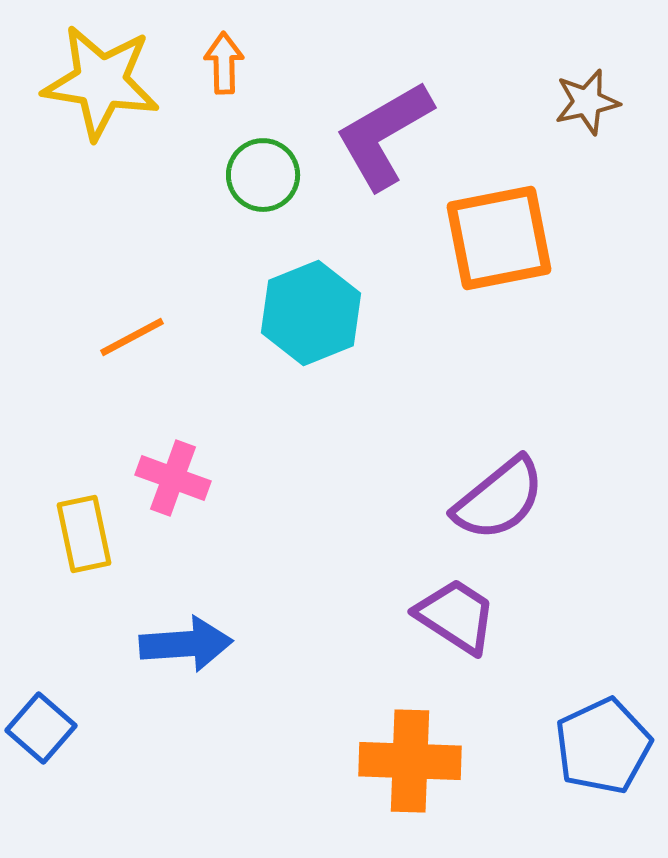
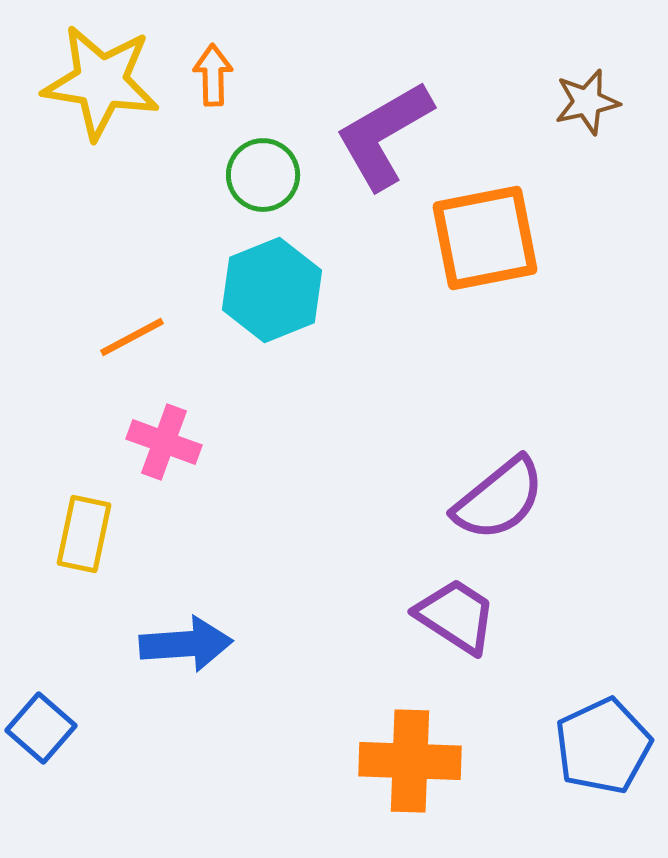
orange arrow: moved 11 px left, 12 px down
orange square: moved 14 px left
cyan hexagon: moved 39 px left, 23 px up
pink cross: moved 9 px left, 36 px up
yellow rectangle: rotated 24 degrees clockwise
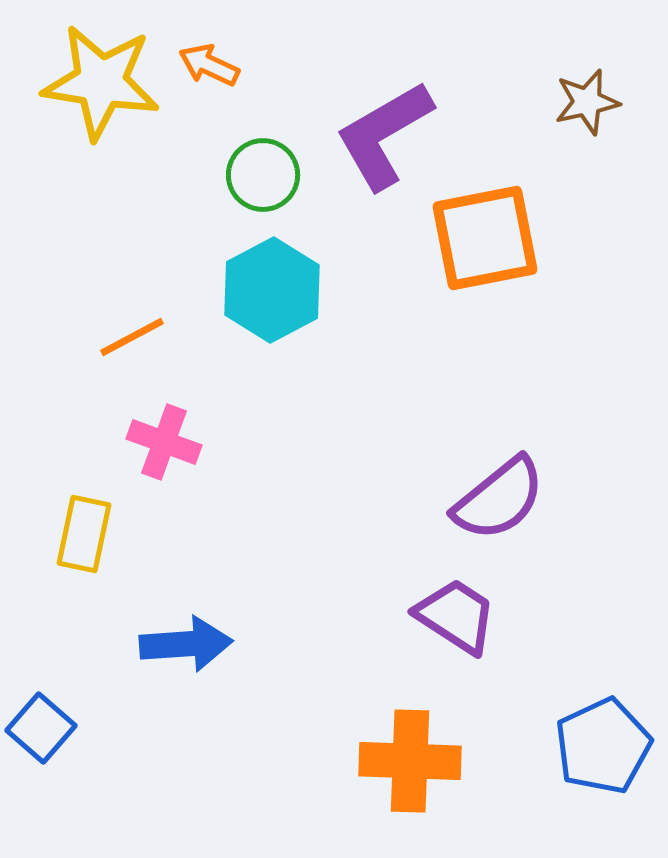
orange arrow: moved 4 px left, 10 px up; rotated 64 degrees counterclockwise
cyan hexagon: rotated 6 degrees counterclockwise
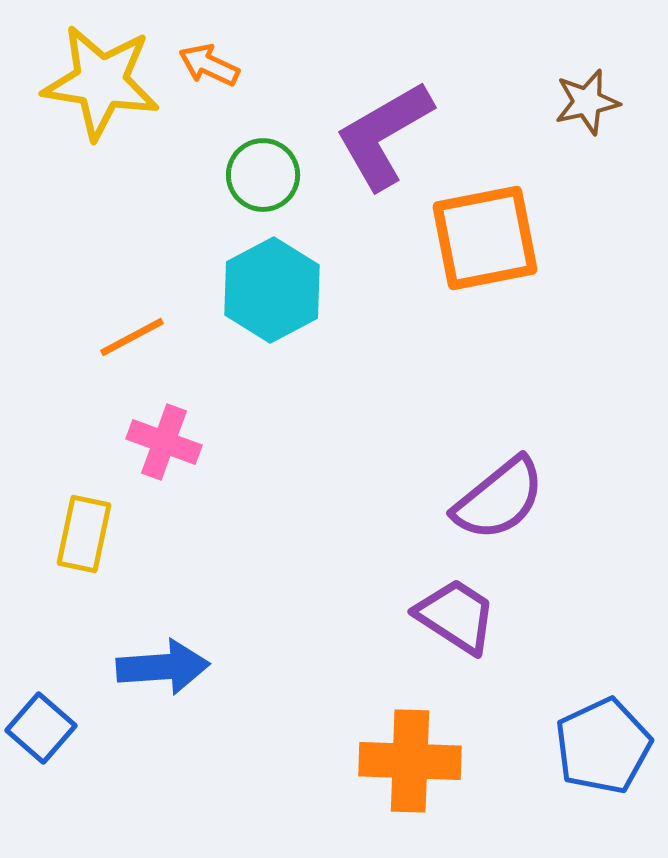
blue arrow: moved 23 px left, 23 px down
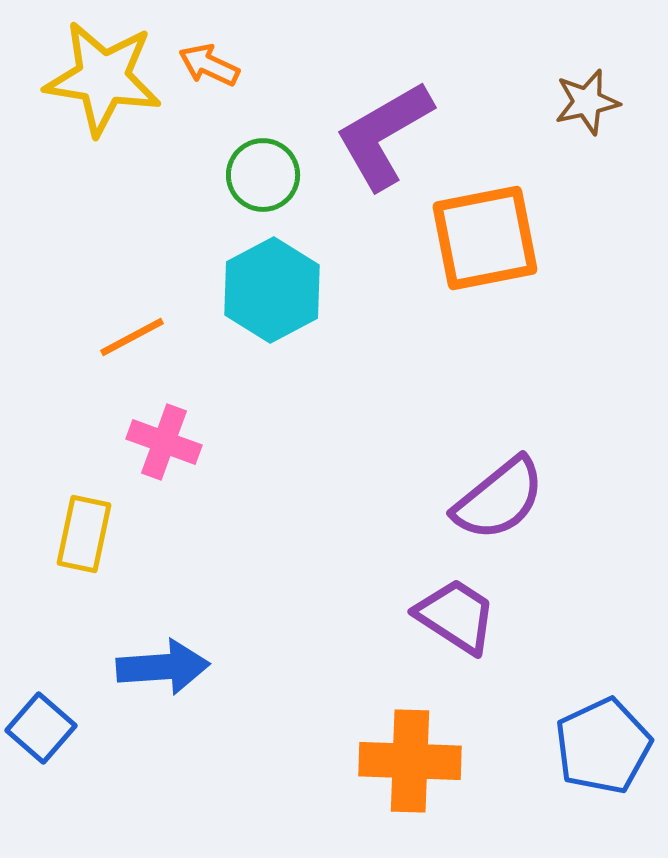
yellow star: moved 2 px right, 4 px up
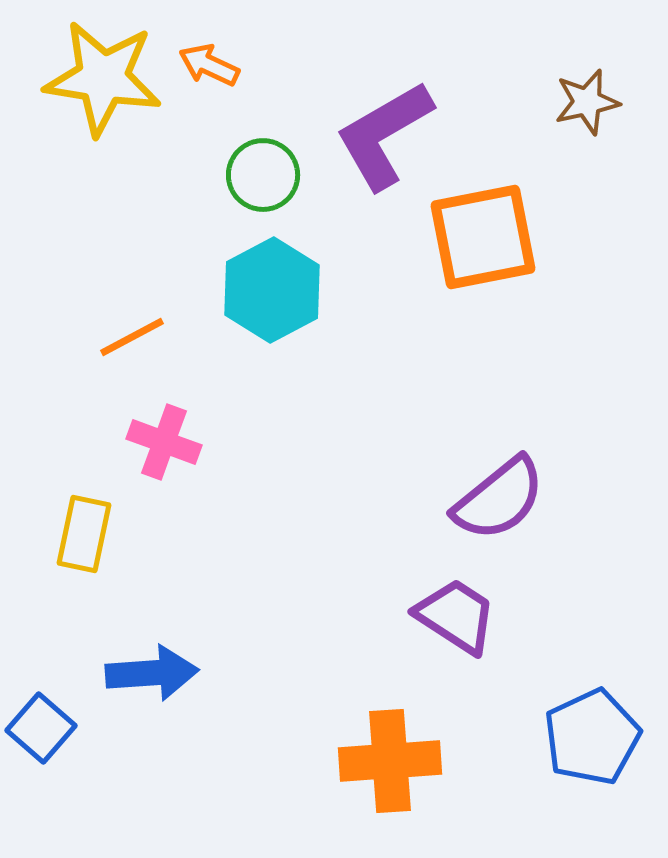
orange square: moved 2 px left, 1 px up
blue arrow: moved 11 px left, 6 px down
blue pentagon: moved 11 px left, 9 px up
orange cross: moved 20 px left; rotated 6 degrees counterclockwise
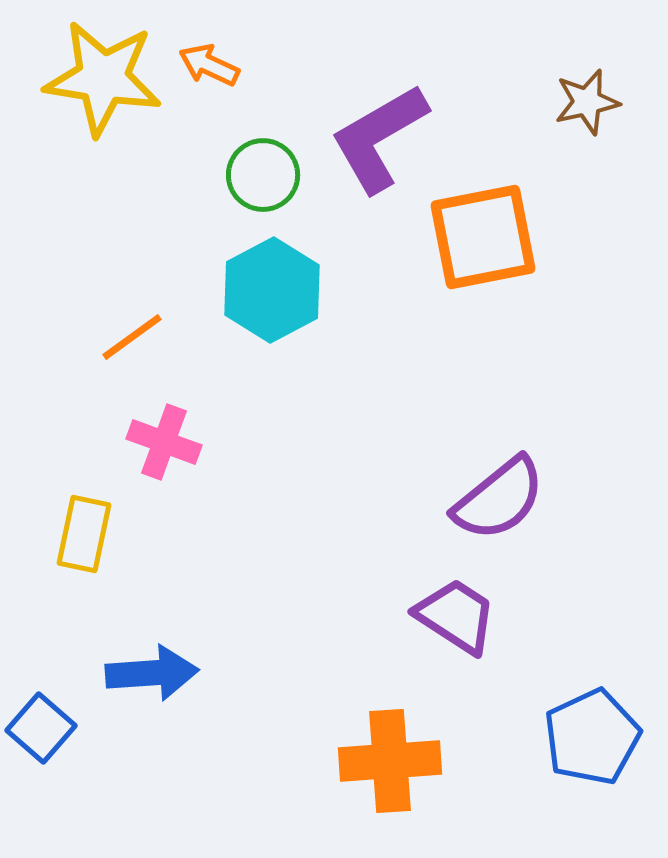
purple L-shape: moved 5 px left, 3 px down
orange line: rotated 8 degrees counterclockwise
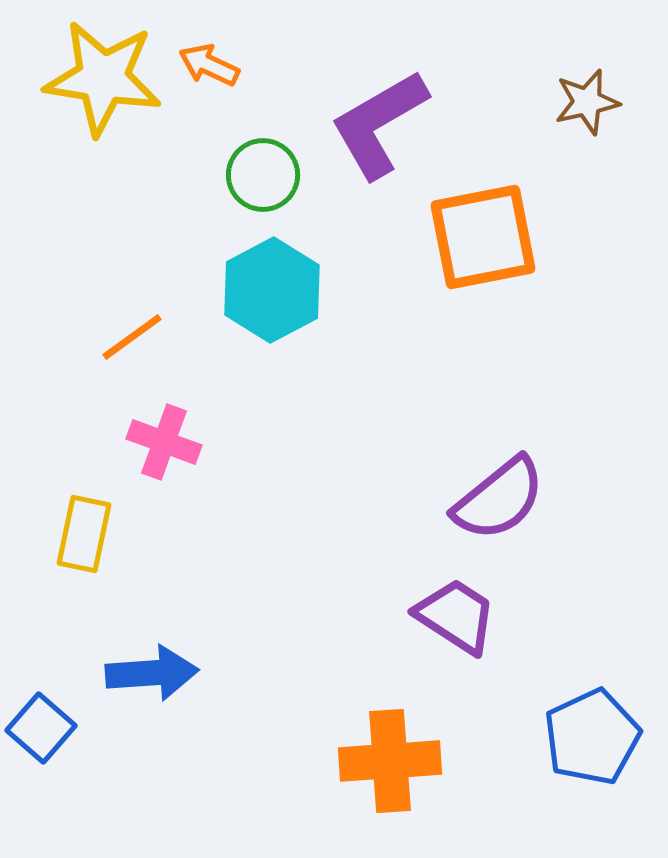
purple L-shape: moved 14 px up
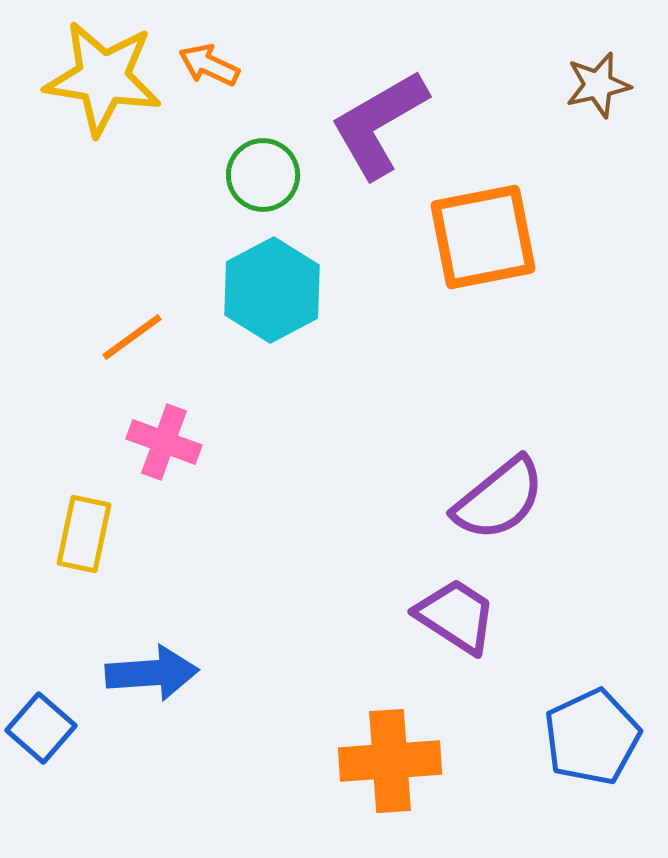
brown star: moved 11 px right, 17 px up
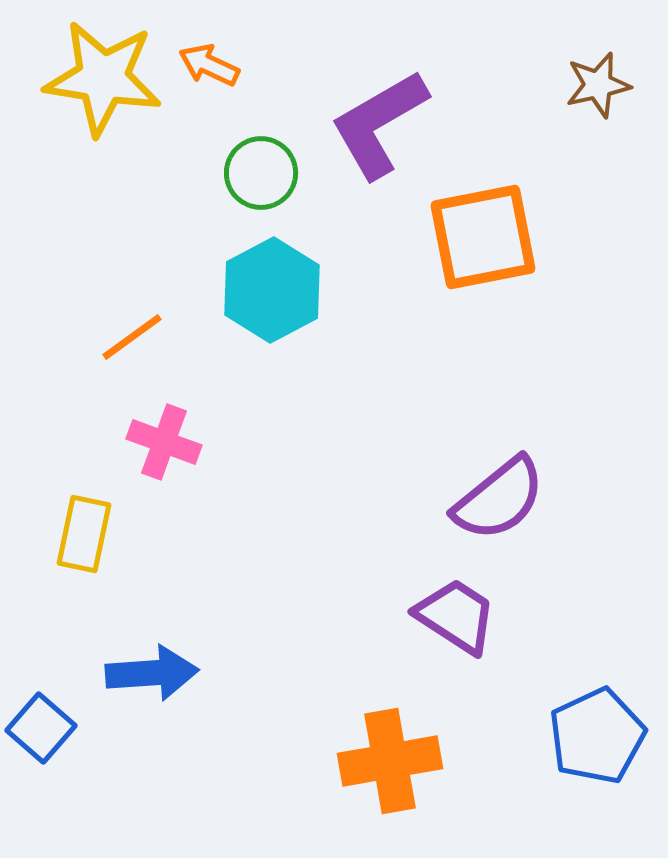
green circle: moved 2 px left, 2 px up
blue pentagon: moved 5 px right, 1 px up
orange cross: rotated 6 degrees counterclockwise
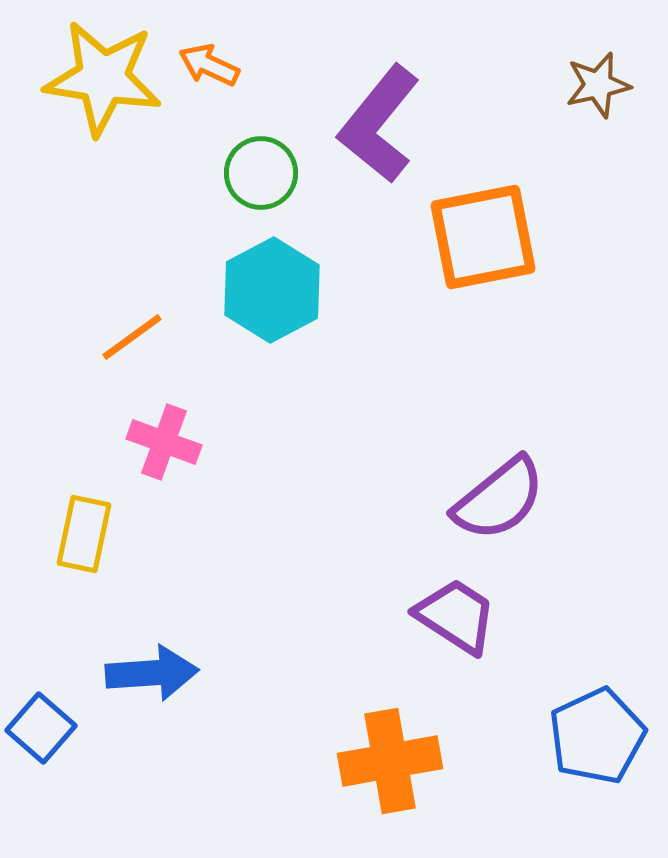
purple L-shape: rotated 21 degrees counterclockwise
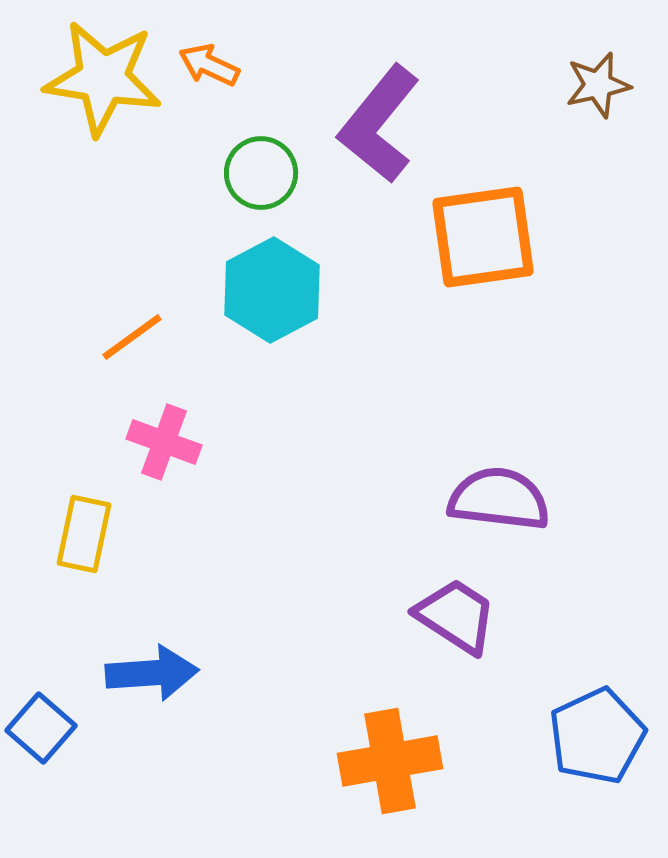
orange square: rotated 3 degrees clockwise
purple semicircle: rotated 134 degrees counterclockwise
